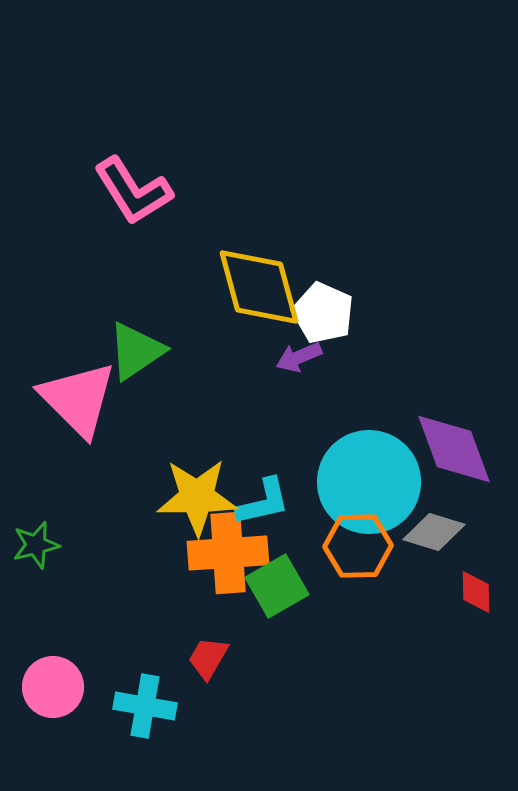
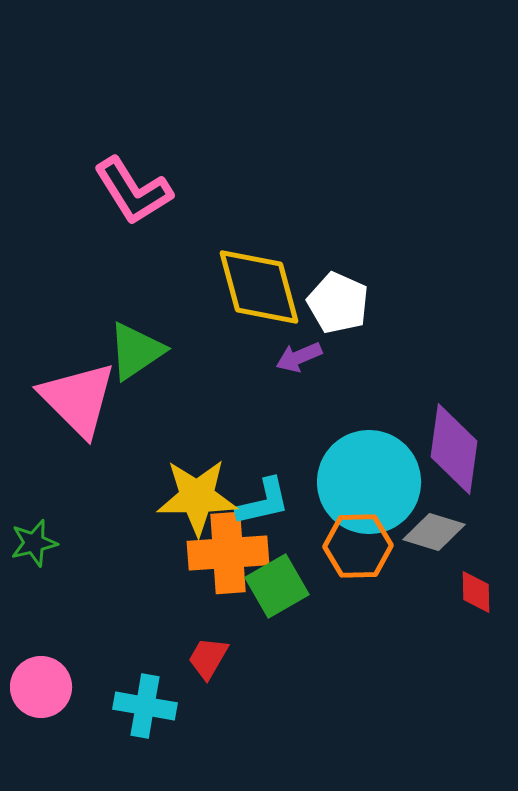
white pentagon: moved 15 px right, 10 px up
purple diamond: rotated 28 degrees clockwise
green star: moved 2 px left, 2 px up
pink circle: moved 12 px left
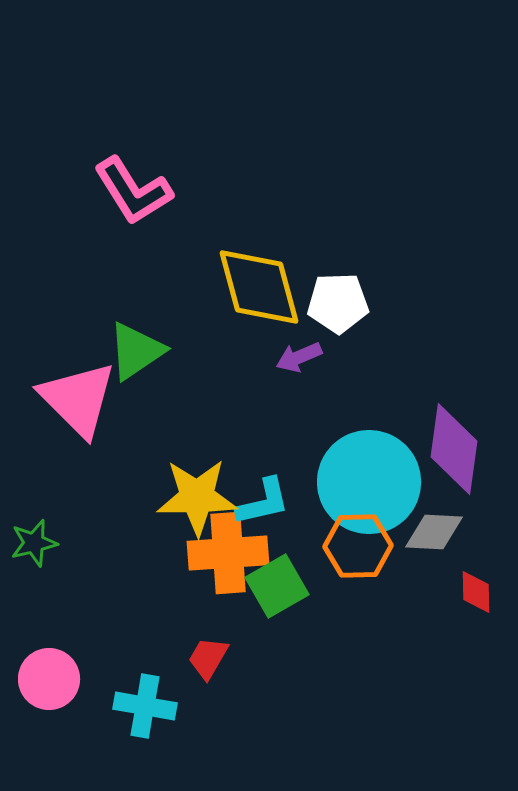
white pentagon: rotated 26 degrees counterclockwise
gray diamond: rotated 14 degrees counterclockwise
pink circle: moved 8 px right, 8 px up
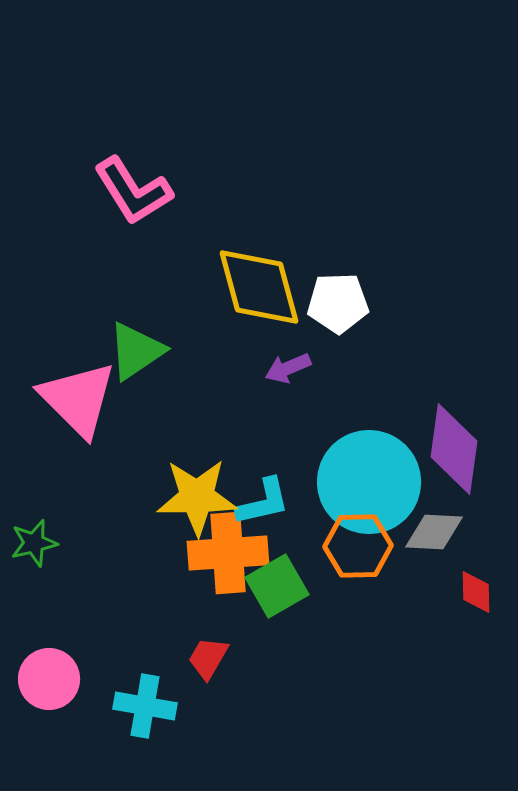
purple arrow: moved 11 px left, 11 px down
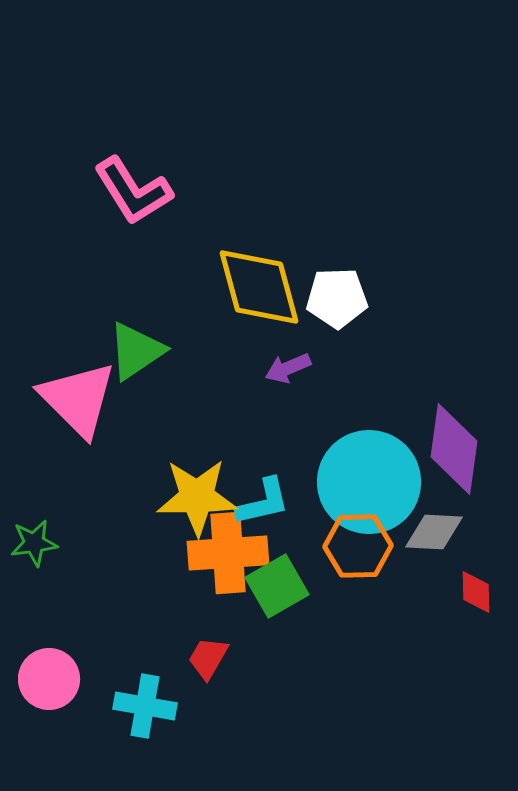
white pentagon: moved 1 px left, 5 px up
green star: rotated 6 degrees clockwise
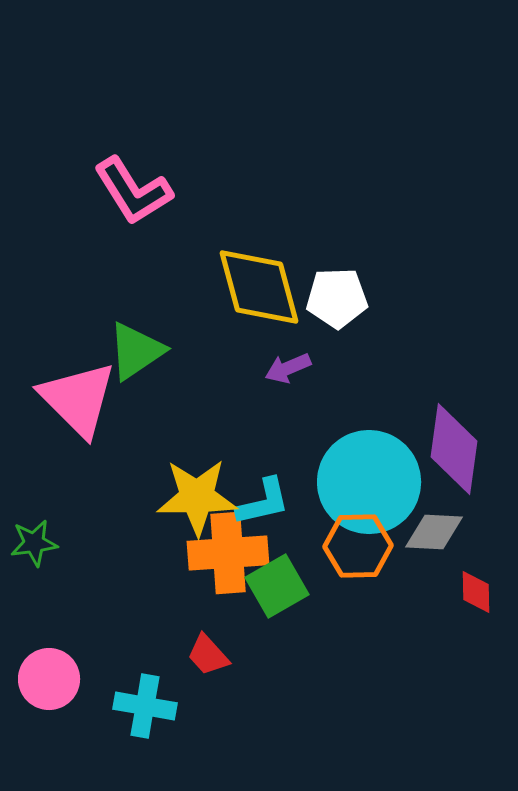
red trapezoid: moved 3 px up; rotated 72 degrees counterclockwise
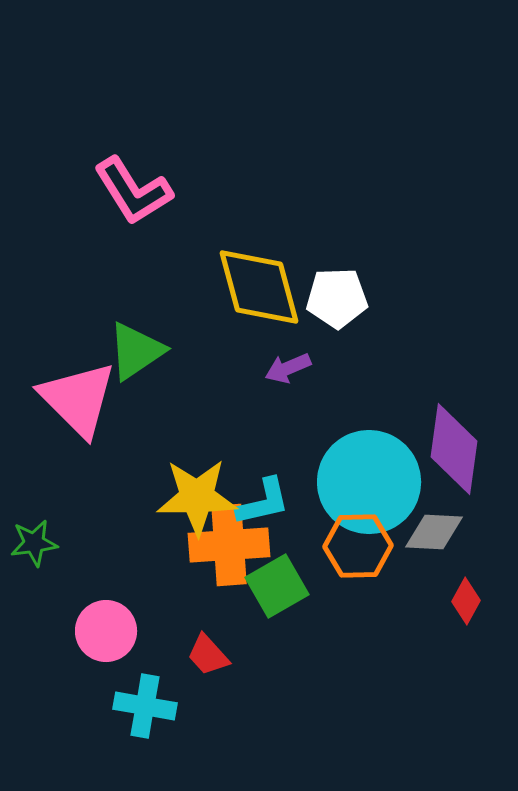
orange cross: moved 1 px right, 8 px up
red diamond: moved 10 px left, 9 px down; rotated 30 degrees clockwise
pink circle: moved 57 px right, 48 px up
